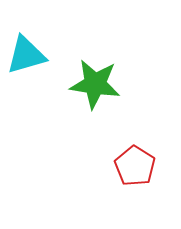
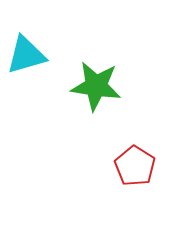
green star: moved 1 px right, 2 px down
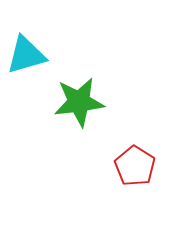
green star: moved 17 px left, 16 px down; rotated 15 degrees counterclockwise
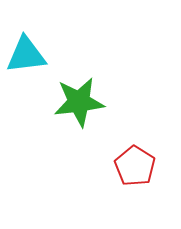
cyan triangle: rotated 9 degrees clockwise
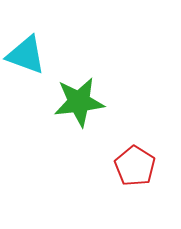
cyan triangle: rotated 27 degrees clockwise
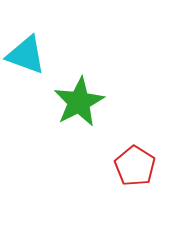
green star: rotated 21 degrees counterclockwise
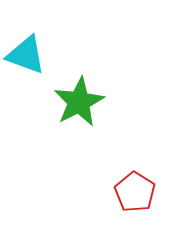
red pentagon: moved 26 px down
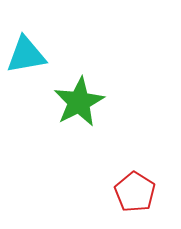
cyan triangle: rotated 30 degrees counterclockwise
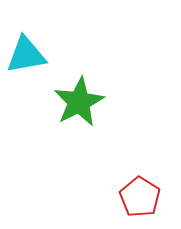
red pentagon: moved 5 px right, 5 px down
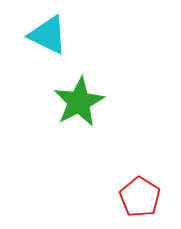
cyan triangle: moved 22 px right, 20 px up; rotated 36 degrees clockwise
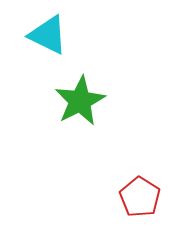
green star: moved 1 px right, 1 px up
